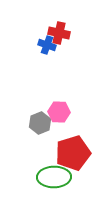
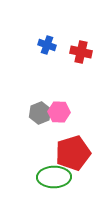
red cross: moved 22 px right, 19 px down
gray hexagon: moved 10 px up
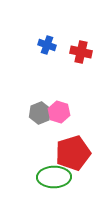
pink hexagon: rotated 15 degrees clockwise
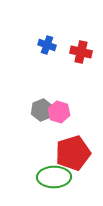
gray hexagon: moved 2 px right, 3 px up
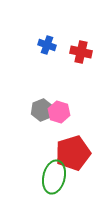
green ellipse: rotated 76 degrees counterclockwise
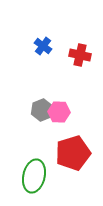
blue cross: moved 4 px left, 1 px down; rotated 18 degrees clockwise
red cross: moved 1 px left, 3 px down
pink hexagon: rotated 15 degrees counterclockwise
green ellipse: moved 20 px left, 1 px up
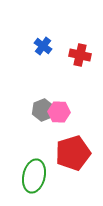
gray hexagon: moved 1 px right
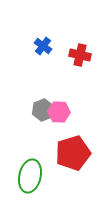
green ellipse: moved 4 px left
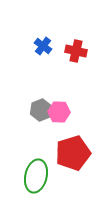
red cross: moved 4 px left, 4 px up
gray hexagon: moved 2 px left
green ellipse: moved 6 px right
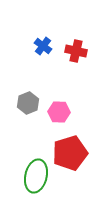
gray hexagon: moved 13 px left, 7 px up
red pentagon: moved 3 px left
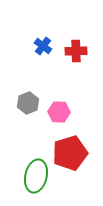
red cross: rotated 15 degrees counterclockwise
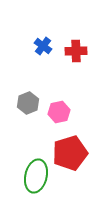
pink hexagon: rotated 15 degrees counterclockwise
